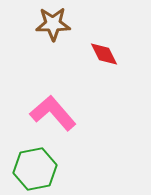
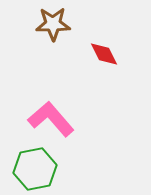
pink L-shape: moved 2 px left, 6 px down
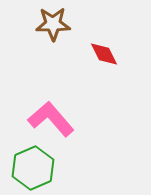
green hexagon: moved 2 px left, 1 px up; rotated 12 degrees counterclockwise
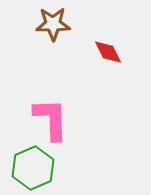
red diamond: moved 4 px right, 2 px up
pink L-shape: rotated 39 degrees clockwise
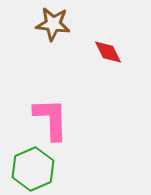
brown star: rotated 8 degrees clockwise
green hexagon: moved 1 px down
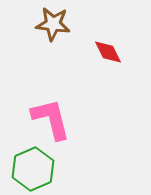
pink L-shape: rotated 12 degrees counterclockwise
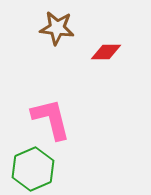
brown star: moved 4 px right, 4 px down
red diamond: moved 2 px left; rotated 64 degrees counterclockwise
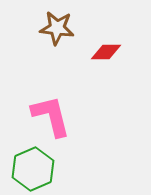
pink L-shape: moved 3 px up
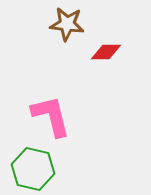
brown star: moved 10 px right, 4 px up
green hexagon: rotated 24 degrees counterclockwise
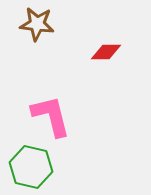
brown star: moved 30 px left
green hexagon: moved 2 px left, 2 px up
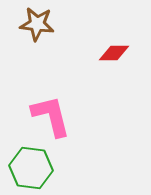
red diamond: moved 8 px right, 1 px down
green hexagon: moved 1 px down; rotated 6 degrees counterclockwise
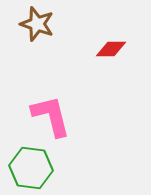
brown star: rotated 12 degrees clockwise
red diamond: moved 3 px left, 4 px up
